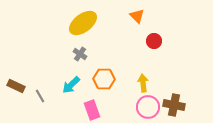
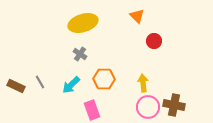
yellow ellipse: rotated 20 degrees clockwise
gray line: moved 14 px up
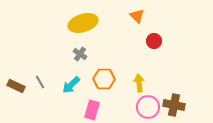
yellow arrow: moved 4 px left
pink rectangle: rotated 36 degrees clockwise
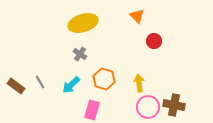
orange hexagon: rotated 15 degrees clockwise
brown rectangle: rotated 12 degrees clockwise
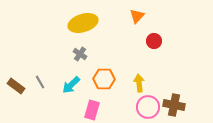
orange triangle: rotated 28 degrees clockwise
orange hexagon: rotated 15 degrees counterclockwise
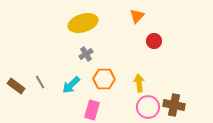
gray cross: moved 6 px right; rotated 24 degrees clockwise
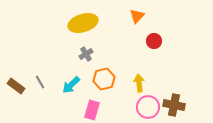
orange hexagon: rotated 15 degrees counterclockwise
